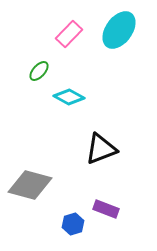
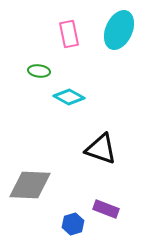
cyan ellipse: rotated 12 degrees counterclockwise
pink rectangle: rotated 56 degrees counterclockwise
green ellipse: rotated 55 degrees clockwise
black triangle: rotated 40 degrees clockwise
gray diamond: rotated 12 degrees counterclockwise
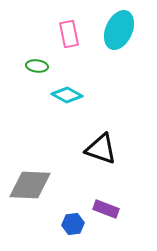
green ellipse: moved 2 px left, 5 px up
cyan diamond: moved 2 px left, 2 px up
blue hexagon: rotated 10 degrees clockwise
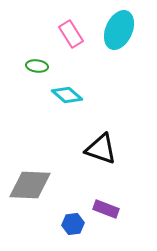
pink rectangle: moved 2 px right; rotated 20 degrees counterclockwise
cyan diamond: rotated 12 degrees clockwise
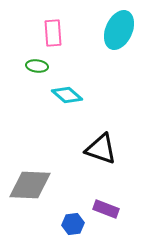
pink rectangle: moved 18 px left, 1 px up; rotated 28 degrees clockwise
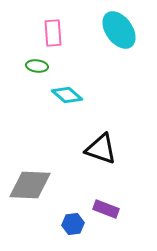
cyan ellipse: rotated 60 degrees counterclockwise
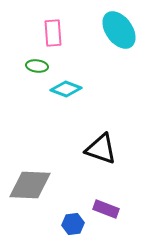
cyan diamond: moved 1 px left, 6 px up; rotated 20 degrees counterclockwise
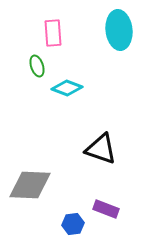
cyan ellipse: rotated 30 degrees clockwise
green ellipse: rotated 65 degrees clockwise
cyan diamond: moved 1 px right, 1 px up
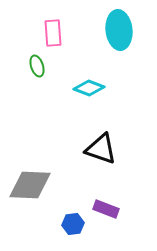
cyan diamond: moved 22 px right
